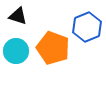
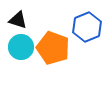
black triangle: moved 4 px down
cyan circle: moved 5 px right, 4 px up
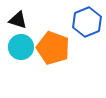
blue hexagon: moved 5 px up
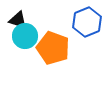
cyan circle: moved 4 px right, 11 px up
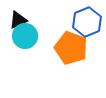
black triangle: rotated 42 degrees counterclockwise
orange pentagon: moved 18 px right
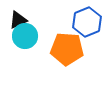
orange pentagon: moved 4 px left, 1 px down; rotated 16 degrees counterclockwise
